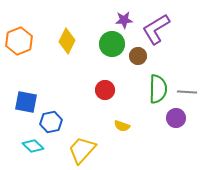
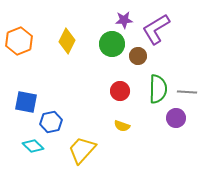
red circle: moved 15 px right, 1 px down
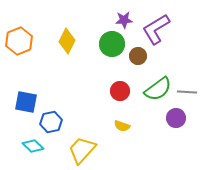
green semicircle: rotated 52 degrees clockwise
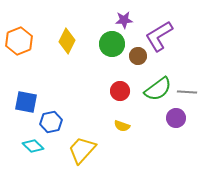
purple L-shape: moved 3 px right, 7 px down
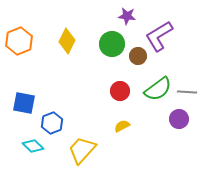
purple star: moved 3 px right, 4 px up; rotated 12 degrees clockwise
blue square: moved 2 px left, 1 px down
purple circle: moved 3 px right, 1 px down
blue hexagon: moved 1 px right, 1 px down; rotated 10 degrees counterclockwise
yellow semicircle: rotated 133 degrees clockwise
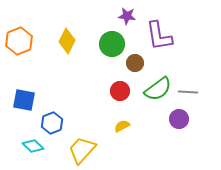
purple L-shape: rotated 68 degrees counterclockwise
brown circle: moved 3 px left, 7 px down
gray line: moved 1 px right
blue square: moved 3 px up
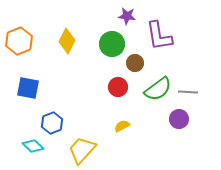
red circle: moved 2 px left, 4 px up
blue square: moved 4 px right, 12 px up
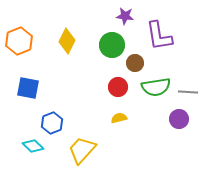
purple star: moved 2 px left
green circle: moved 1 px down
green semicircle: moved 2 px left, 2 px up; rotated 28 degrees clockwise
yellow semicircle: moved 3 px left, 8 px up; rotated 14 degrees clockwise
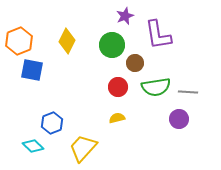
purple star: rotated 30 degrees counterclockwise
purple L-shape: moved 1 px left, 1 px up
blue square: moved 4 px right, 18 px up
yellow semicircle: moved 2 px left
yellow trapezoid: moved 1 px right, 2 px up
